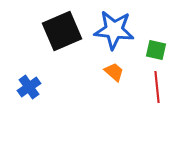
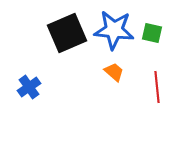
black square: moved 5 px right, 2 px down
green square: moved 4 px left, 17 px up
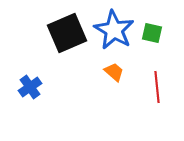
blue star: rotated 24 degrees clockwise
blue cross: moved 1 px right
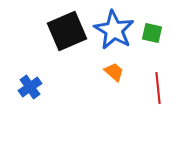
black square: moved 2 px up
red line: moved 1 px right, 1 px down
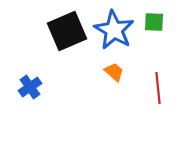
green square: moved 2 px right, 11 px up; rotated 10 degrees counterclockwise
